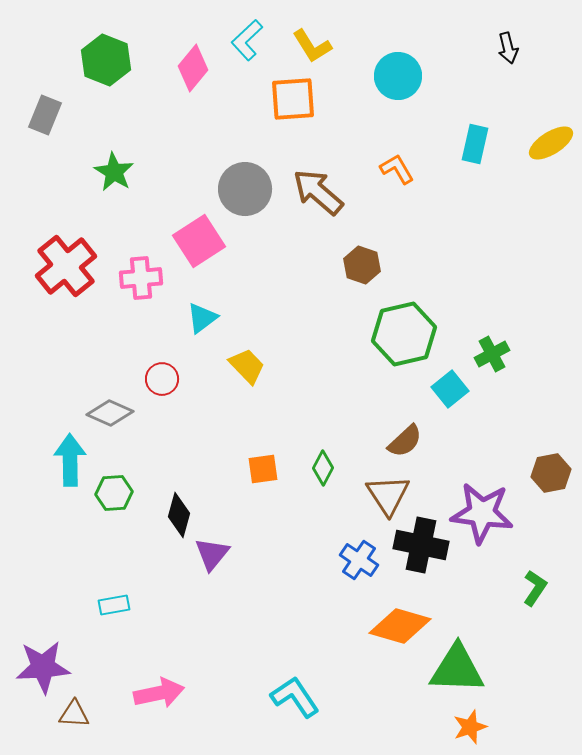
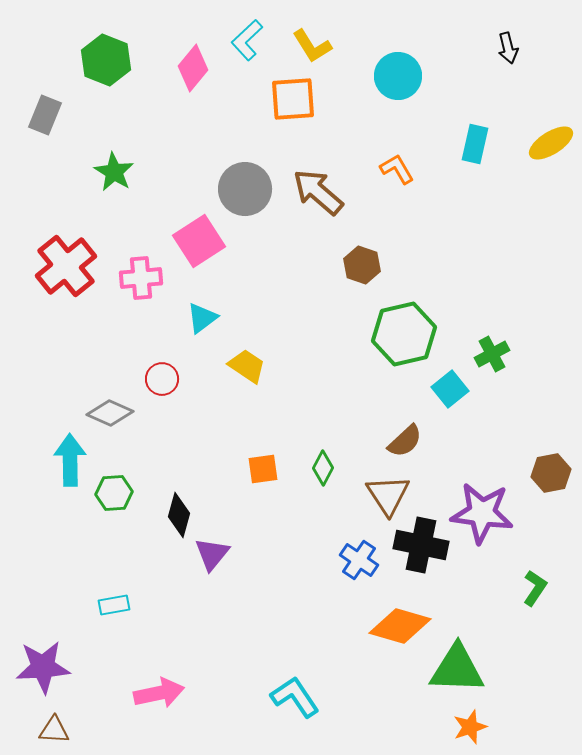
yellow trapezoid at (247, 366): rotated 12 degrees counterclockwise
brown triangle at (74, 714): moved 20 px left, 16 px down
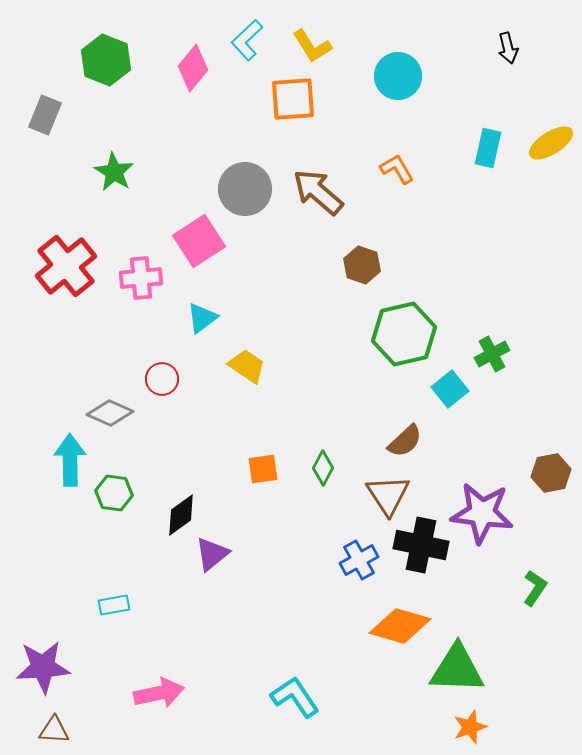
cyan rectangle at (475, 144): moved 13 px right, 4 px down
green hexagon at (114, 493): rotated 12 degrees clockwise
black diamond at (179, 515): moved 2 px right; rotated 39 degrees clockwise
purple triangle at (212, 554): rotated 12 degrees clockwise
blue cross at (359, 560): rotated 27 degrees clockwise
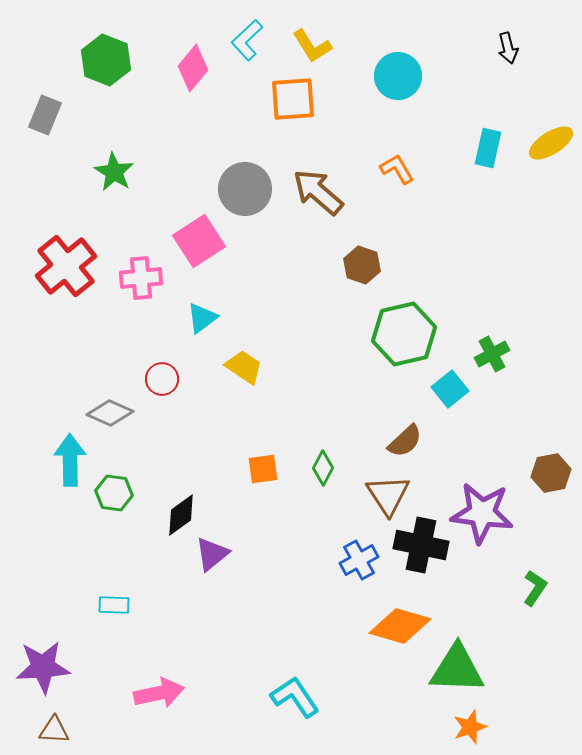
yellow trapezoid at (247, 366): moved 3 px left, 1 px down
cyan rectangle at (114, 605): rotated 12 degrees clockwise
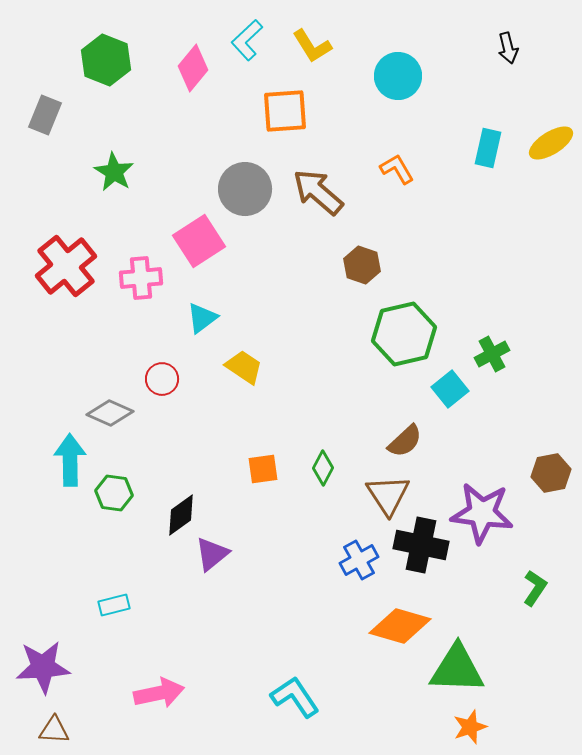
orange square at (293, 99): moved 8 px left, 12 px down
cyan rectangle at (114, 605): rotated 16 degrees counterclockwise
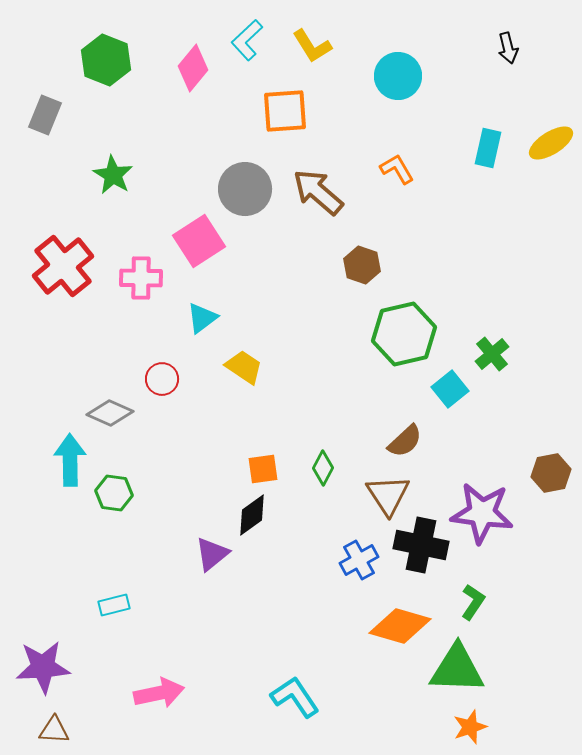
green star at (114, 172): moved 1 px left, 3 px down
red cross at (66, 266): moved 3 px left
pink cross at (141, 278): rotated 6 degrees clockwise
green cross at (492, 354): rotated 12 degrees counterclockwise
black diamond at (181, 515): moved 71 px right
green L-shape at (535, 588): moved 62 px left, 14 px down
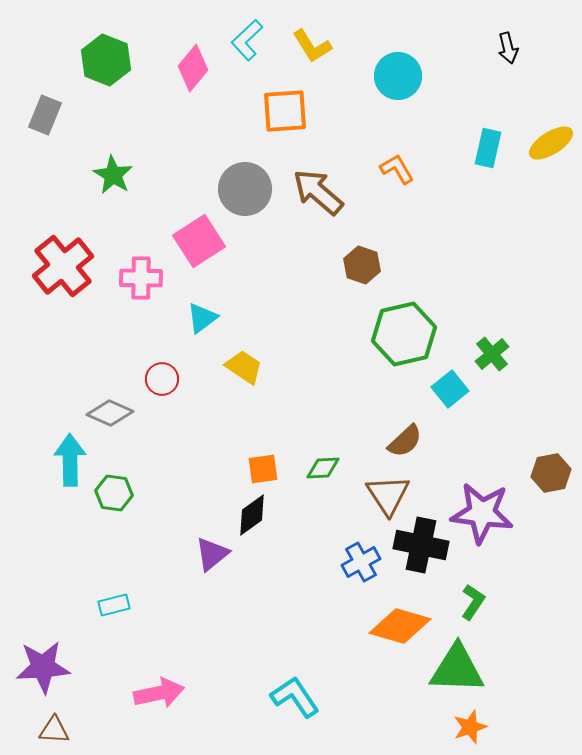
green diamond at (323, 468): rotated 60 degrees clockwise
blue cross at (359, 560): moved 2 px right, 2 px down
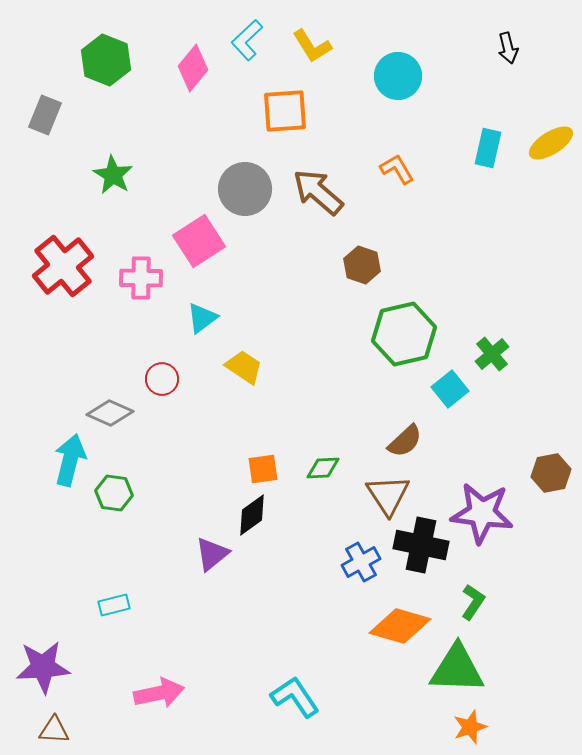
cyan arrow at (70, 460): rotated 15 degrees clockwise
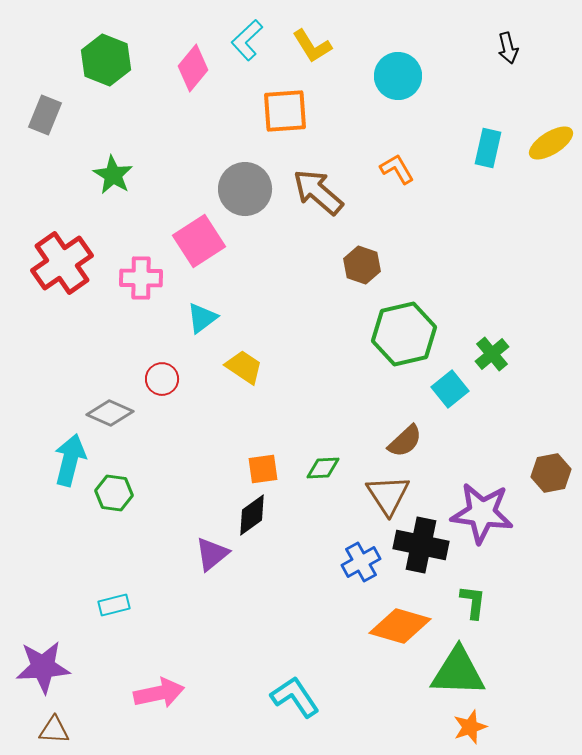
red cross at (63, 266): moved 1 px left, 3 px up; rotated 4 degrees clockwise
green L-shape at (473, 602): rotated 27 degrees counterclockwise
green triangle at (457, 669): moved 1 px right, 3 px down
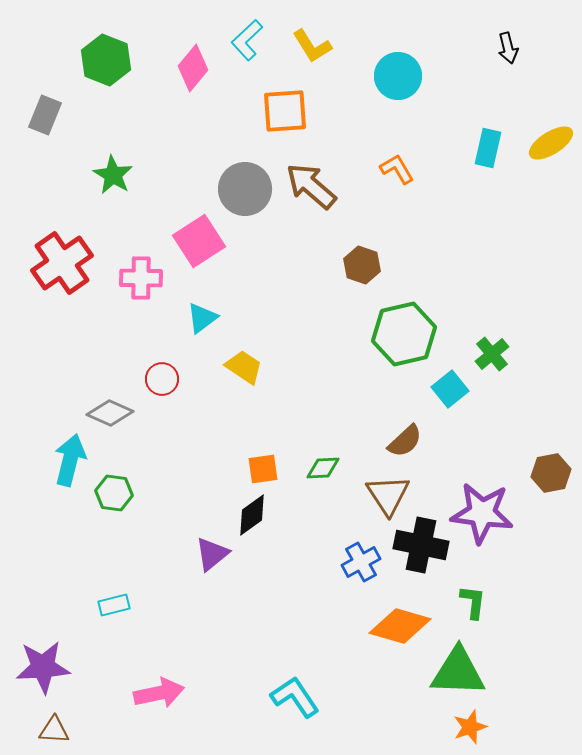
brown arrow at (318, 192): moved 7 px left, 6 px up
